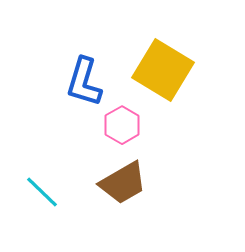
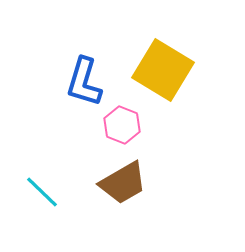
pink hexagon: rotated 9 degrees counterclockwise
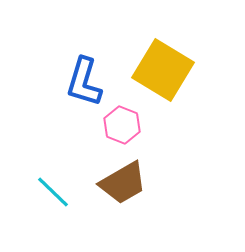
cyan line: moved 11 px right
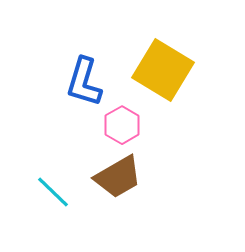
pink hexagon: rotated 9 degrees clockwise
brown trapezoid: moved 5 px left, 6 px up
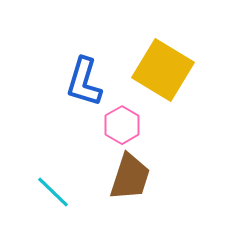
brown trapezoid: moved 12 px right; rotated 42 degrees counterclockwise
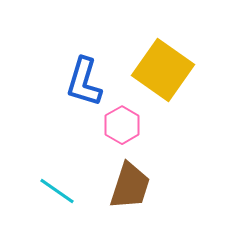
yellow square: rotated 4 degrees clockwise
brown trapezoid: moved 9 px down
cyan line: moved 4 px right, 1 px up; rotated 9 degrees counterclockwise
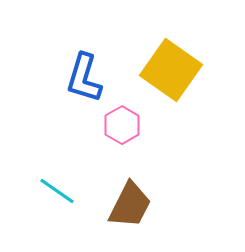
yellow square: moved 8 px right
blue L-shape: moved 4 px up
brown trapezoid: moved 19 px down; rotated 9 degrees clockwise
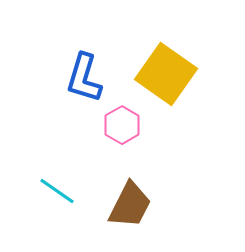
yellow square: moved 5 px left, 4 px down
